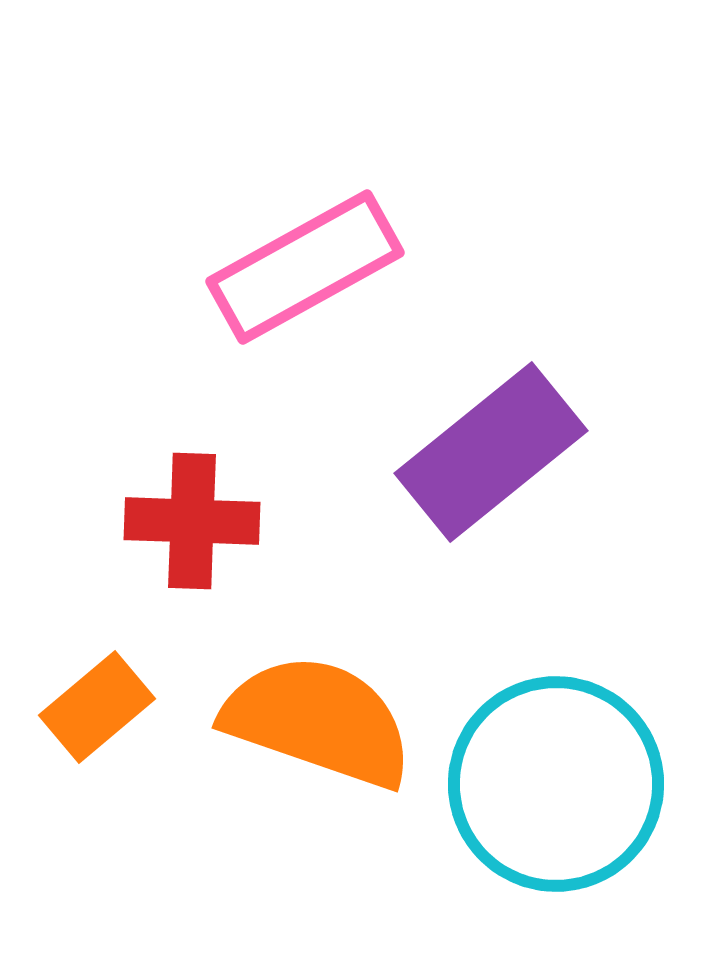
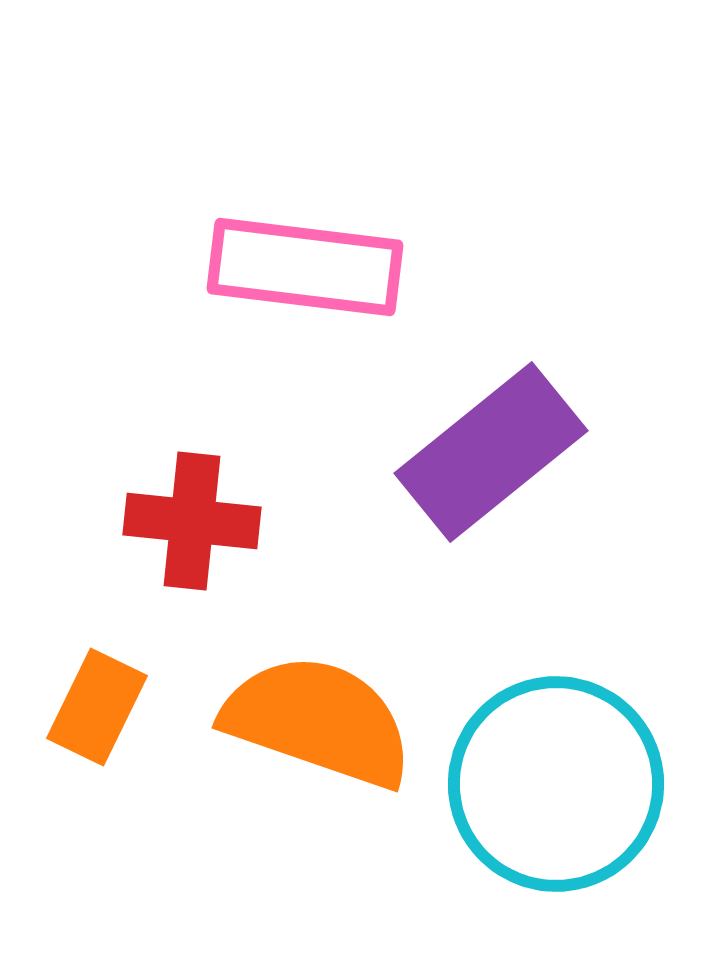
pink rectangle: rotated 36 degrees clockwise
red cross: rotated 4 degrees clockwise
orange rectangle: rotated 24 degrees counterclockwise
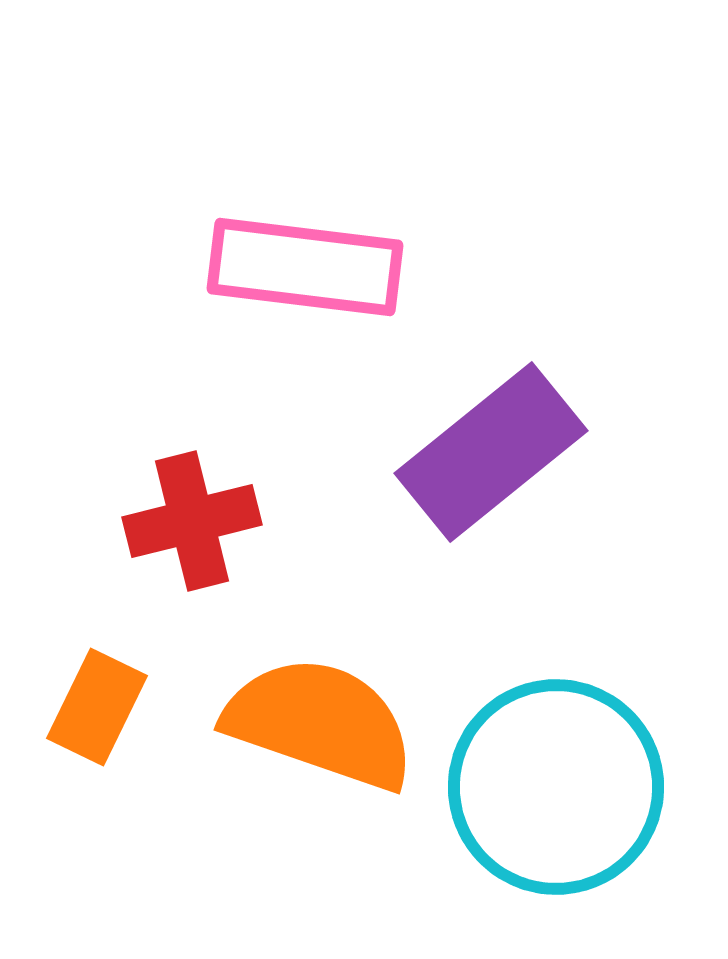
red cross: rotated 20 degrees counterclockwise
orange semicircle: moved 2 px right, 2 px down
cyan circle: moved 3 px down
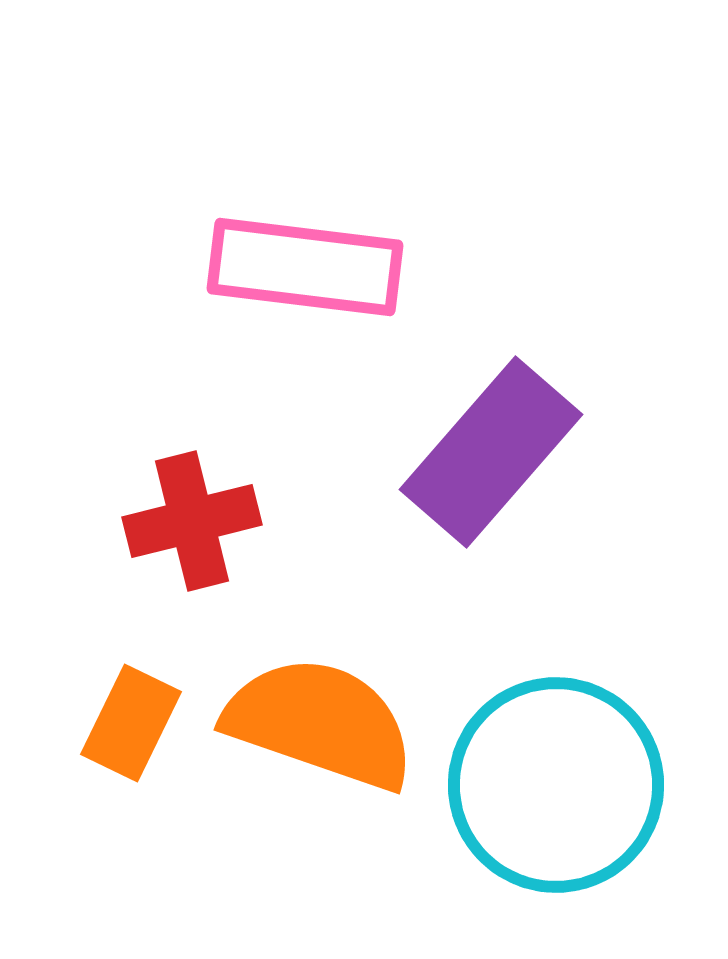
purple rectangle: rotated 10 degrees counterclockwise
orange rectangle: moved 34 px right, 16 px down
cyan circle: moved 2 px up
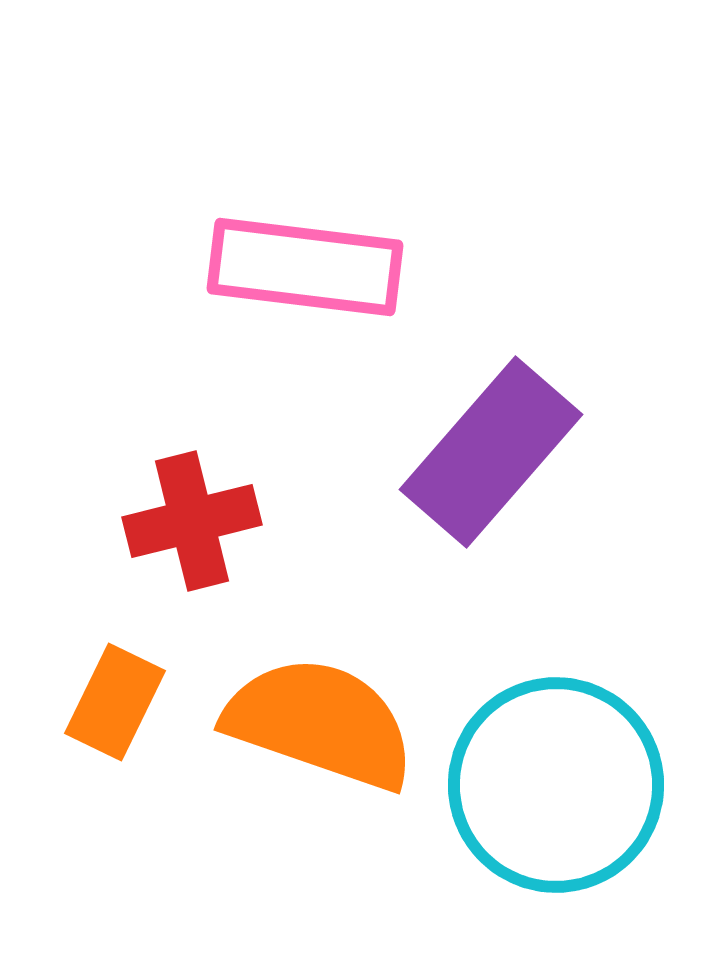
orange rectangle: moved 16 px left, 21 px up
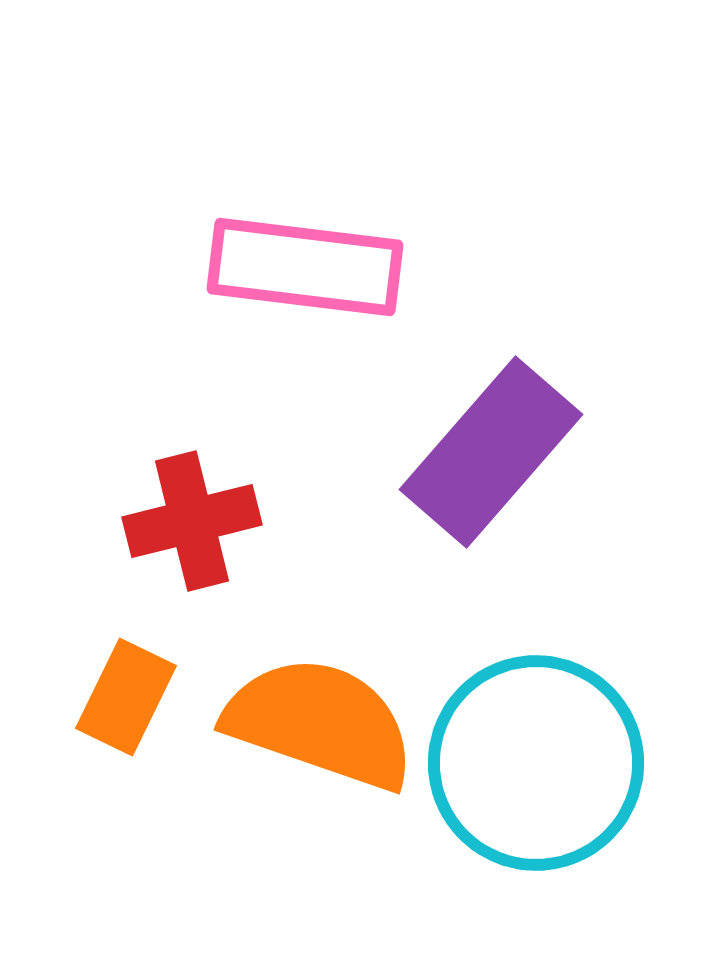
orange rectangle: moved 11 px right, 5 px up
cyan circle: moved 20 px left, 22 px up
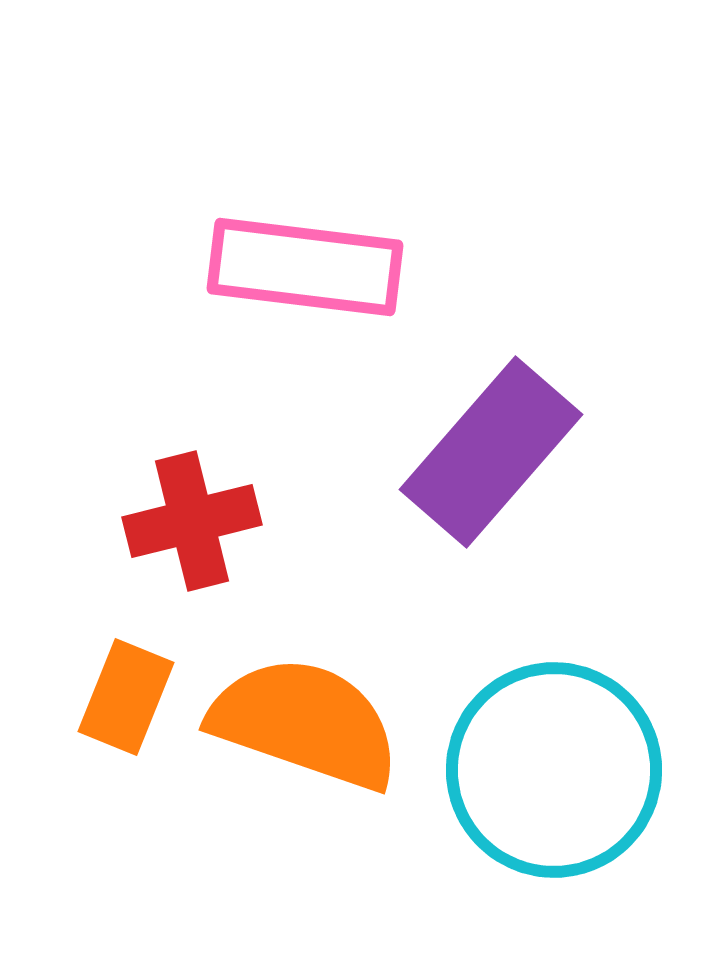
orange rectangle: rotated 4 degrees counterclockwise
orange semicircle: moved 15 px left
cyan circle: moved 18 px right, 7 px down
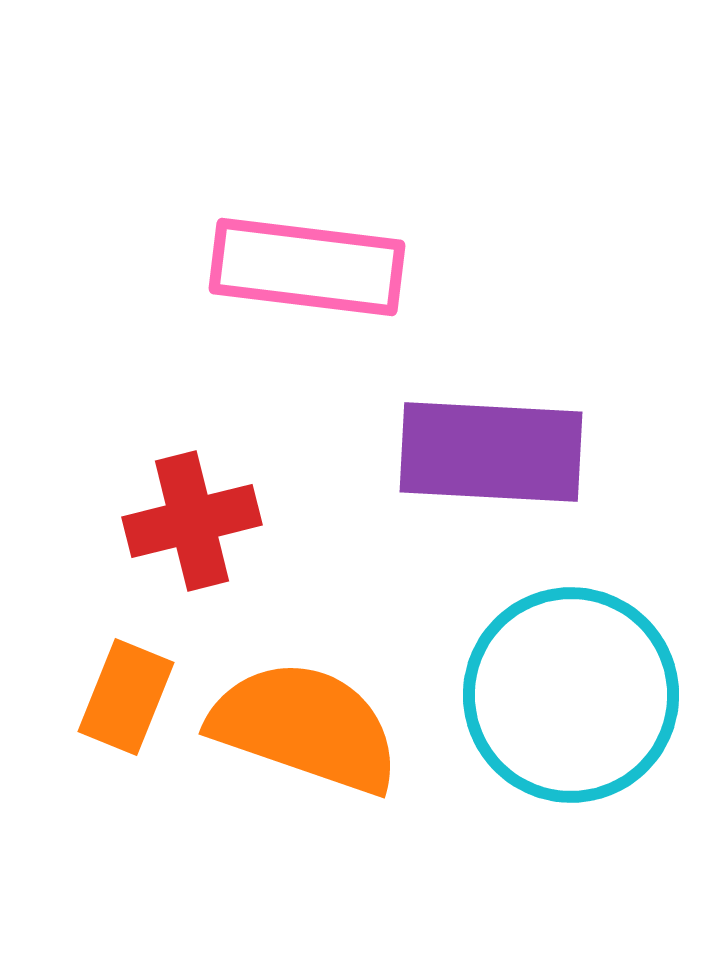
pink rectangle: moved 2 px right
purple rectangle: rotated 52 degrees clockwise
orange semicircle: moved 4 px down
cyan circle: moved 17 px right, 75 px up
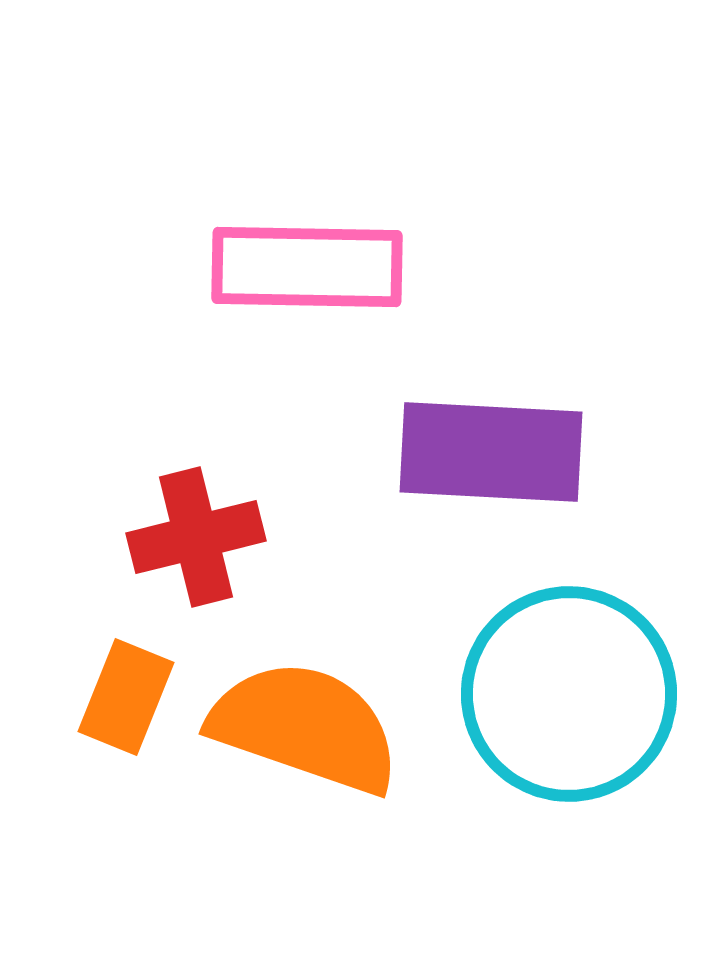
pink rectangle: rotated 6 degrees counterclockwise
red cross: moved 4 px right, 16 px down
cyan circle: moved 2 px left, 1 px up
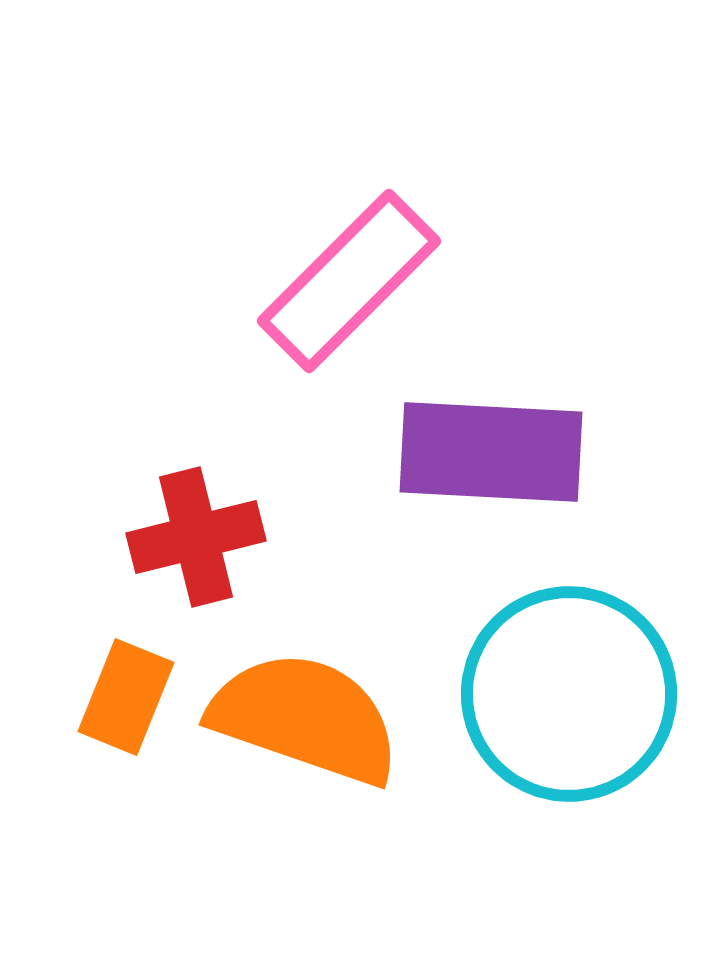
pink rectangle: moved 42 px right, 14 px down; rotated 46 degrees counterclockwise
orange semicircle: moved 9 px up
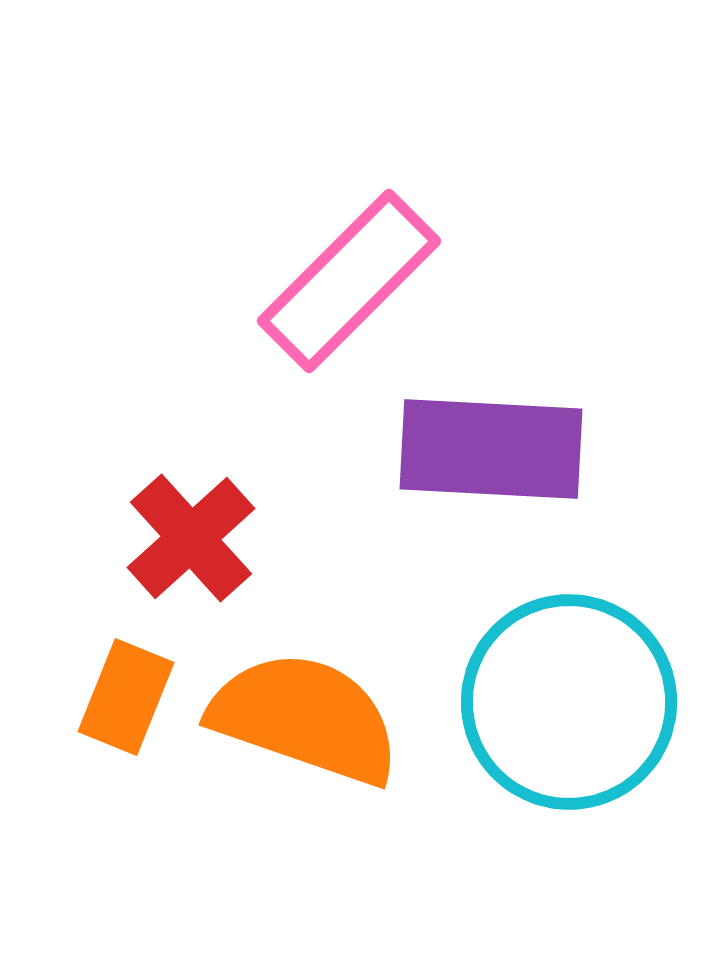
purple rectangle: moved 3 px up
red cross: moved 5 px left, 1 px down; rotated 28 degrees counterclockwise
cyan circle: moved 8 px down
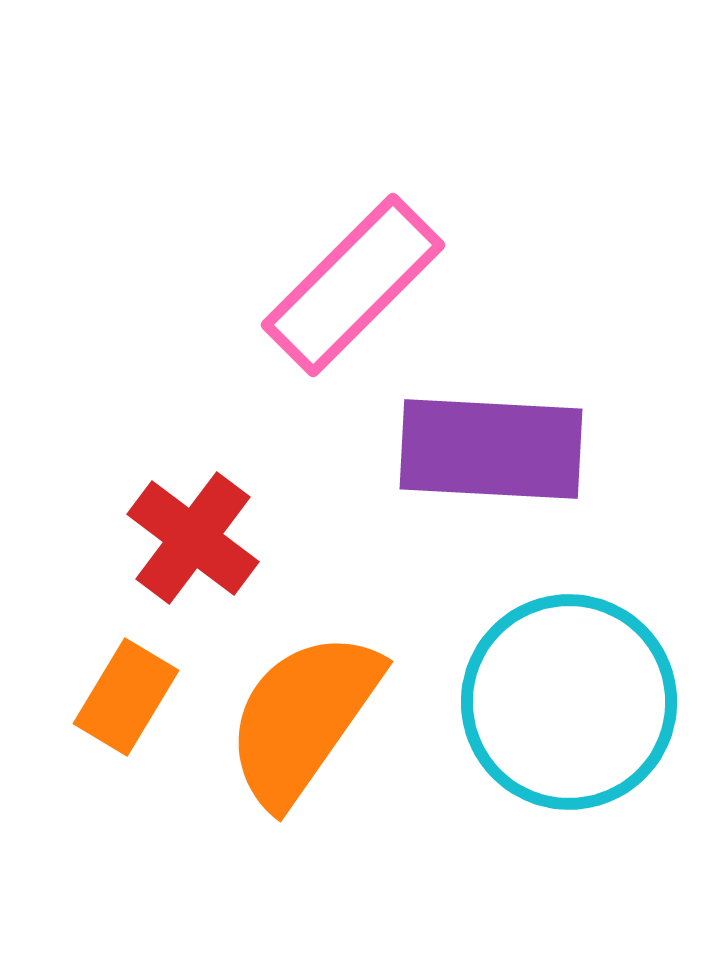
pink rectangle: moved 4 px right, 4 px down
red cross: moved 2 px right; rotated 11 degrees counterclockwise
orange rectangle: rotated 9 degrees clockwise
orange semicircle: moved 2 px left; rotated 74 degrees counterclockwise
